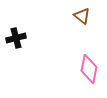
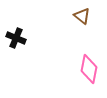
black cross: rotated 36 degrees clockwise
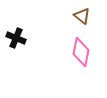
pink diamond: moved 8 px left, 17 px up
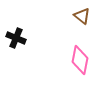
pink diamond: moved 1 px left, 8 px down
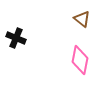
brown triangle: moved 3 px down
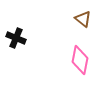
brown triangle: moved 1 px right
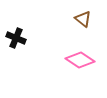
pink diamond: rotated 68 degrees counterclockwise
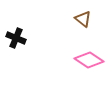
pink diamond: moved 9 px right
